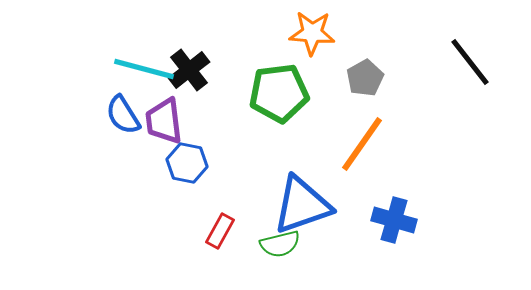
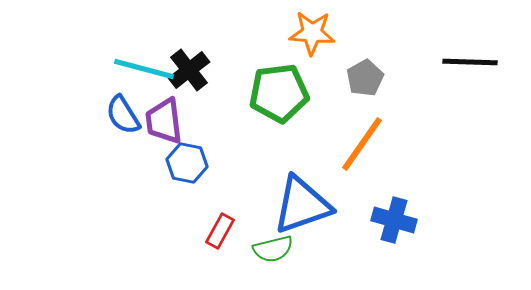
black line: rotated 50 degrees counterclockwise
green semicircle: moved 7 px left, 5 px down
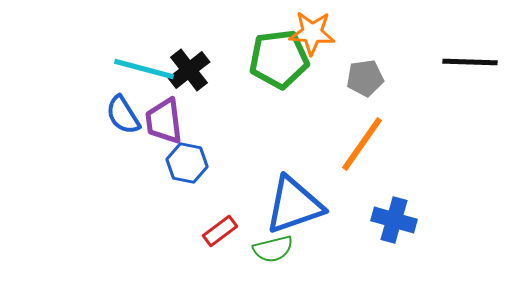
gray pentagon: rotated 21 degrees clockwise
green pentagon: moved 34 px up
blue triangle: moved 8 px left
red rectangle: rotated 24 degrees clockwise
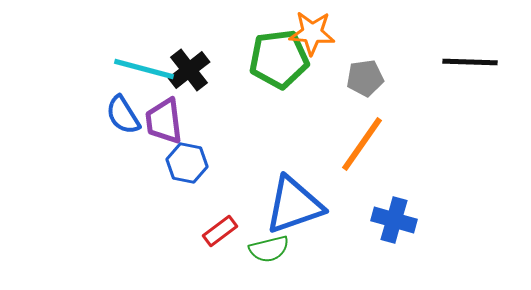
green semicircle: moved 4 px left
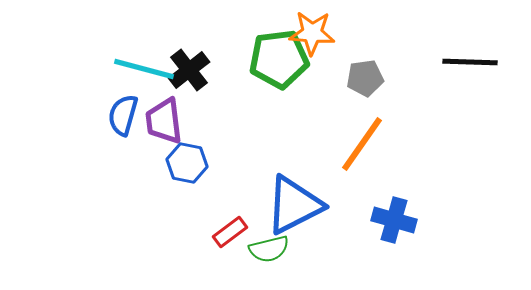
blue semicircle: rotated 48 degrees clockwise
blue triangle: rotated 8 degrees counterclockwise
red rectangle: moved 10 px right, 1 px down
